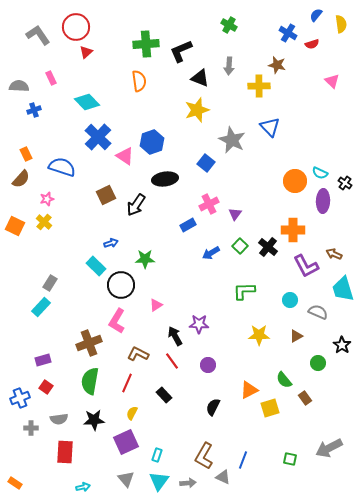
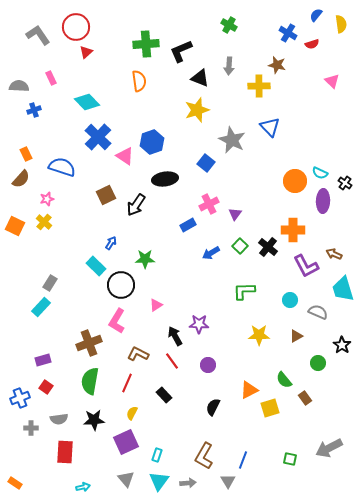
blue arrow at (111, 243): rotated 40 degrees counterclockwise
gray triangle at (223, 477): moved 5 px right, 4 px down; rotated 35 degrees clockwise
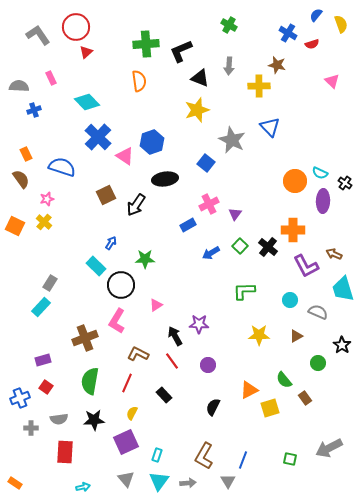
yellow semicircle at (341, 24): rotated 12 degrees counterclockwise
brown semicircle at (21, 179): rotated 78 degrees counterclockwise
brown cross at (89, 343): moved 4 px left, 5 px up
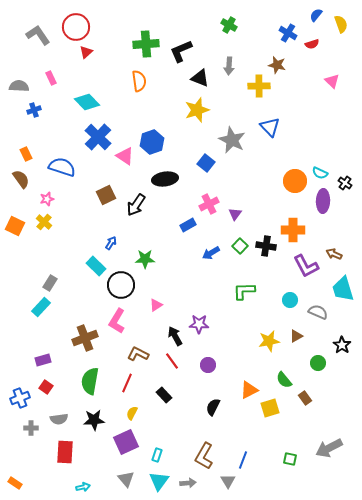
black cross at (268, 247): moved 2 px left, 1 px up; rotated 30 degrees counterclockwise
yellow star at (259, 335): moved 10 px right, 6 px down; rotated 10 degrees counterclockwise
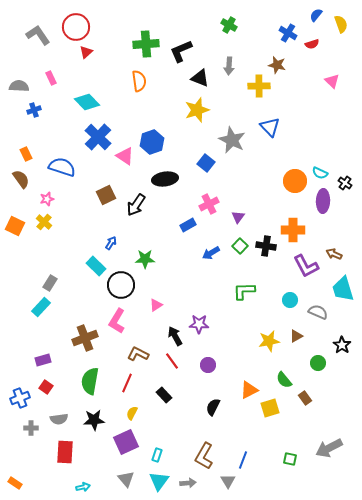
purple triangle at (235, 214): moved 3 px right, 3 px down
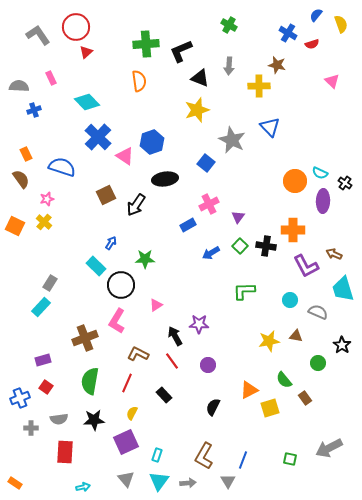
brown triangle at (296, 336): rotated 40 degrees clockwise
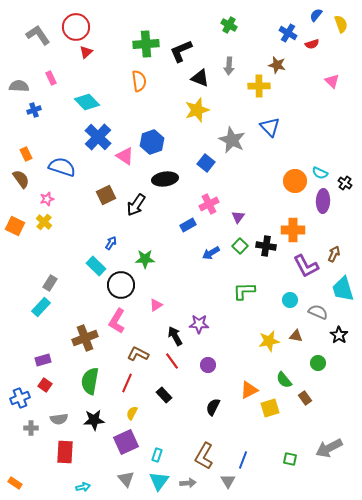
brown arrow at (334, 254): rotated 91 degrees clockwise
black star at (342, 345): moved 3 px left, 10 px up
red square at (46, 387): moved 1 px left, 2 px up
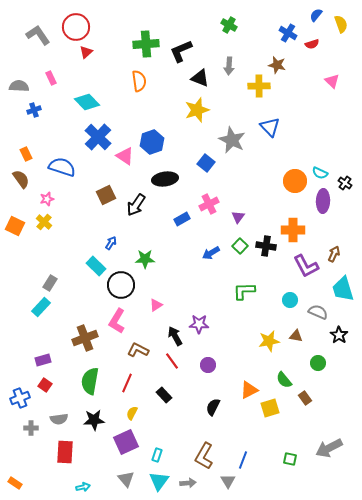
blue rectangle at (188, 225): moved 6 px left, 6 px up
brown L-shape at (138, 354): moved 4 px up
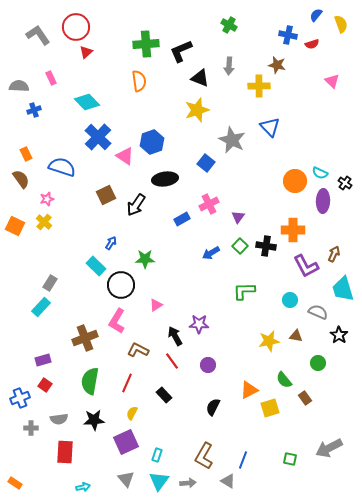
blue cross at (288, 33): moved 2 px down; rotated 18 degrees counterclockwise
gray triangle at (228, 481): rotated 28 degrees counterclockwise
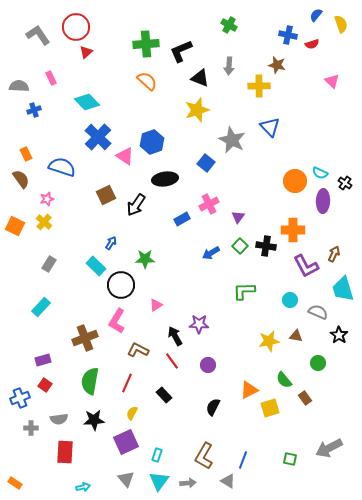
orange semicircle at (139, 81): moved 8 px right; rotated 40 degrees counterclockwise
gray rectangle at (50, 283): moved 1 px left, 19 px up
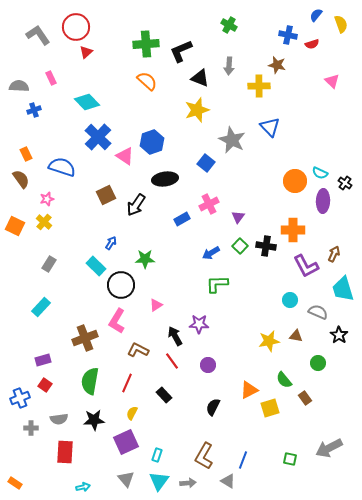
green L-shape at (244, 291): moved 27 px left, 7 px up
